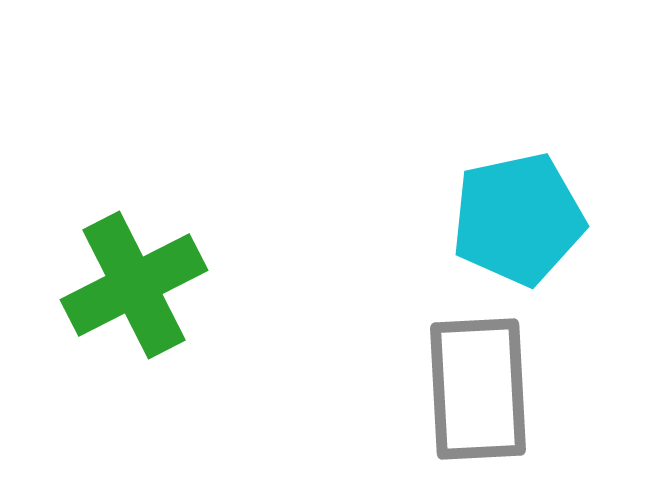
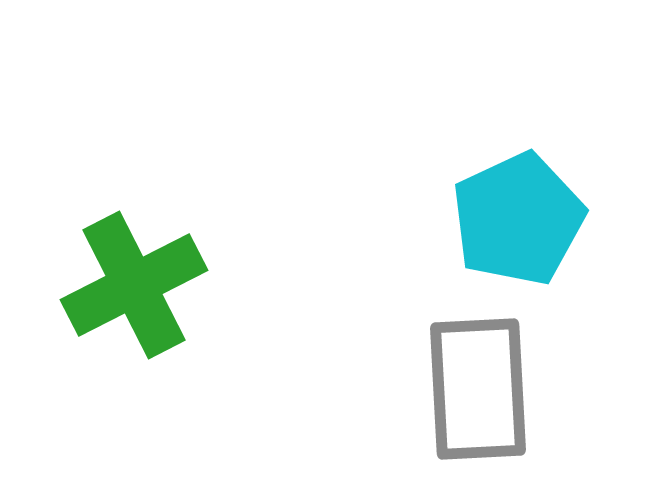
cyan pentagon: rotated 13 degrees counterclockwise
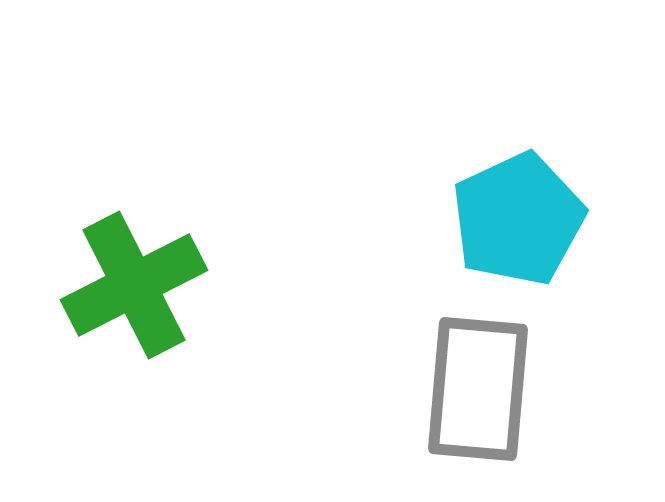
gray rectangle: rotated 8 degrees clockwise
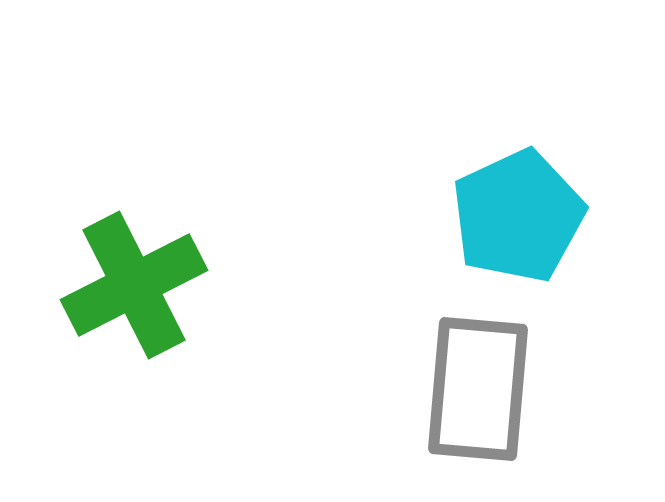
cyan pentagon: moved 3 px up
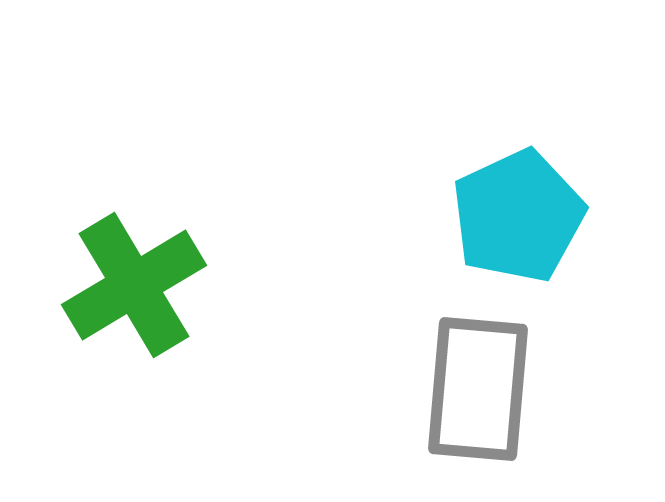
green cross: rotated 4 degrees counterclockwise
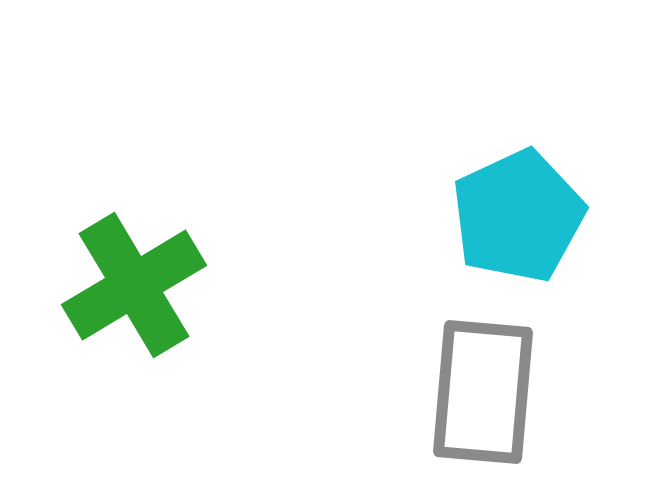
gray rectangle: moved 5 px right, 3 px down
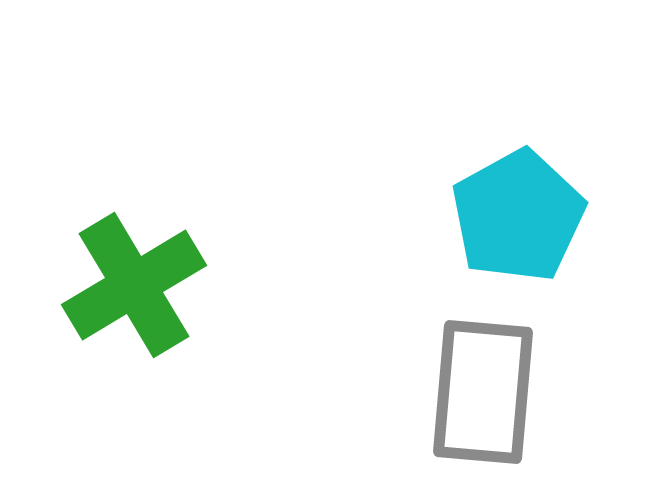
cyan pentagon: rotated 4 degrees counterclockwise
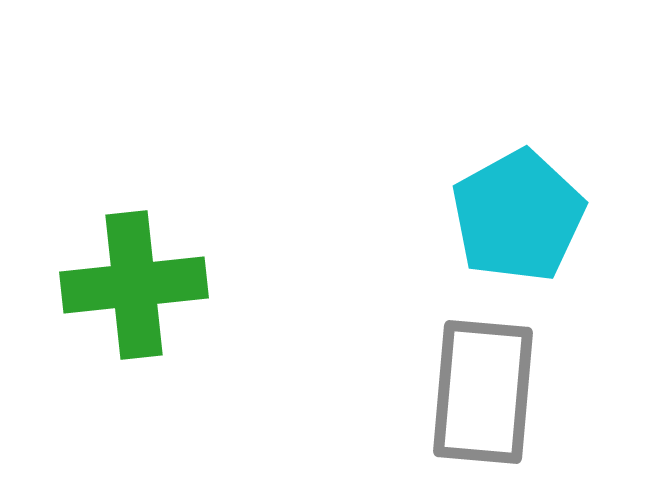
green cross: rotated 25 degrees clockwise
